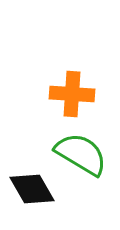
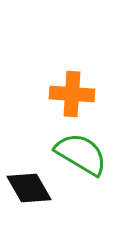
black diamond: moved 3 px left, 1 px up
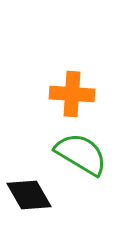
black diamond: moved 7 px down
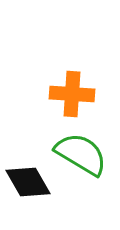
black diamond: moved 1 px left, 13 px up
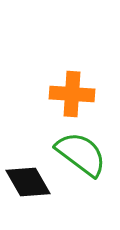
green semicircle: rotated 6 degrees clockwise
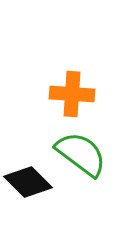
black diamond: rotated 15 degrees counterclockwise
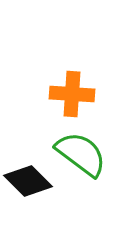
black diamond: moved 1 px up
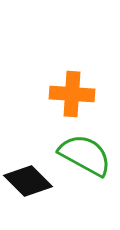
green semicircle: moved 4 px right, 1 px down; rotated 8 degrees counterclockwise
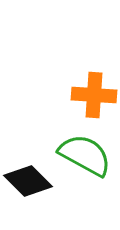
orange cross: moved 22 px right, 1 px down
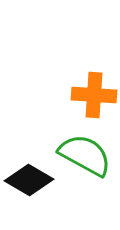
black diamond: moved 1 px right, 1 px up; rotated 15 degrees counterclockwise
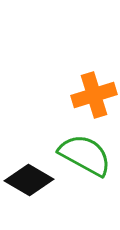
orange cross: rotated 21 degrees counterclockwise
